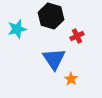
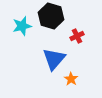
cyan star: moved 5 px right, 3 px up
blue triangle: rotated 15 degrees clockwise
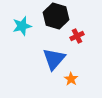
black hexagon: moved 5 px right
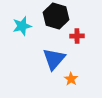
red cross: rotated 24 degrees clockwise
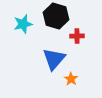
cyan star: moved 1 px right, 2 px up
